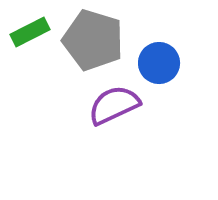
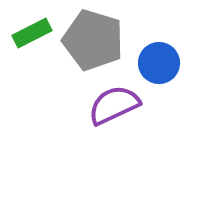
green rectangle: moved 2 px right, 1 px down
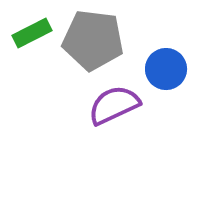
gray pentagon: rotated 10 degrees counterclockwise
blue circle: moved 7 px right, 6 px down
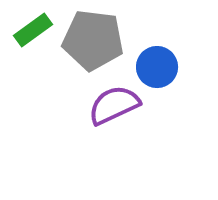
green rectangle: moved 1 px right, 3 px up; rotated 9 degrees counterclockwise
blue circle: moved 9 px left, 2 px up
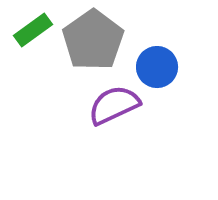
gray pentagon: rotated 30 degrees clockwise
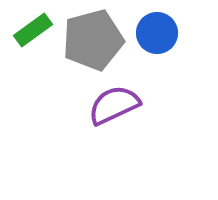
gray pentagon: rotated 20 degrees clockwise
blue circle: moved 34 px up
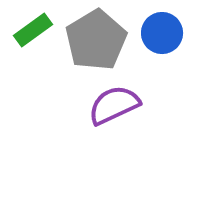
blue circle: moved 5 px right
gray pentagon: moved 3 px right; rotated 16 degrees counterclockwise
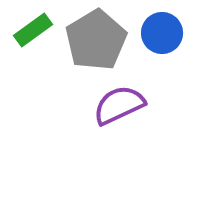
purple semicircle: moved 5 px right
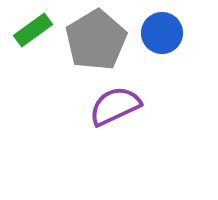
purple semicircle: moved 4 px left, 1 px down
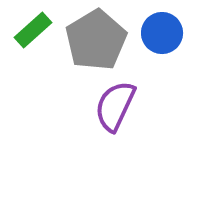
green rectangle: rotated 6 degrees counterclockwise
purple semicircle: rotated 40 degrees counterclockwise
